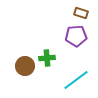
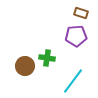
green cross: rotated 14 degrees clockwise
cyan line: moved 3 px left, 1 px down; rotated 16 degrees counterclockwise
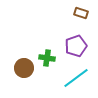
purple pentagon: moved 10 px down; rotated 15 degrees counterclockwise
brown circle: moved 1 px left, 2 px down
cyan line: moved 3 px right, 3 px up; rotated 16 degrees clockwise
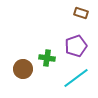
brown circle: moved 1 px left, 1 px down
